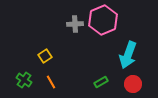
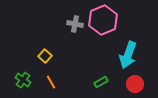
gray cross: rotated 14 degrees clockwise
yellow square: rotated 16 degrees counterclockwise
green cross: moved 1 px left
red circle: moved 2 px right
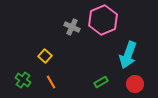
gray cross: moved 3 px left, 3 px down; rotated 14 degrees clockwise
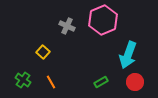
gray cross: moved 5 px left, 1 px up
yellow square: moved 2 px left, 4 px up
red circle: moved 2 px up
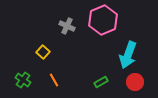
orange line: moved 3 px right, 2 px up
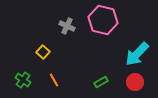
pink hexagon: rotated 24 degrees counterclockwise
cyan arrow: moved 9 px right, 1 px up; rotated 24 degrees clockwise
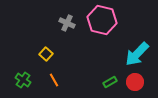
pink hexagon: moved 1 px left
gray cross: moved 3 px up
yellow square: moved 3 px right, 2 px down
green rectangle: moved 9 px right
